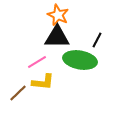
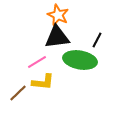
black triangle: rotated 8 degrees counterclockwise
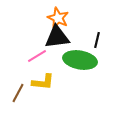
orange star: moved 3 px down
black line: rotated 14 degrees counterclockwise
pink line: moved 6 px up
brown line: rotated 18 degrees counterclockwise
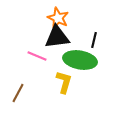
black line: moved 3 px left
pink line: rotated 54 degrees clockwise
yellow L-shape: moved 21 px right; rotated 80 degrees counterclockwise
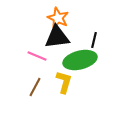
green ellipse: rotated 24 degrees counterclockwise
brown line: moved 17 px right, 6 px up
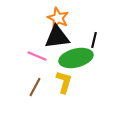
green ellipse: moved 4 px left, 2 px up
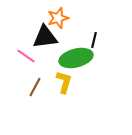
orange star: rotated 30 degrees clockwise
black triangle: moved 12 px left
pink line: moved 11 px left; rotated 12 degrees clockwise
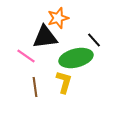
black line: rotated 56 degrees counterclockwise
brown line: rotated 36 degrees counterclockwise
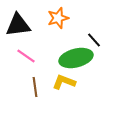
black triangle: moved 27 px left, 12 px up
yellow L-shape: rotated 85 degrees counterclockwise
